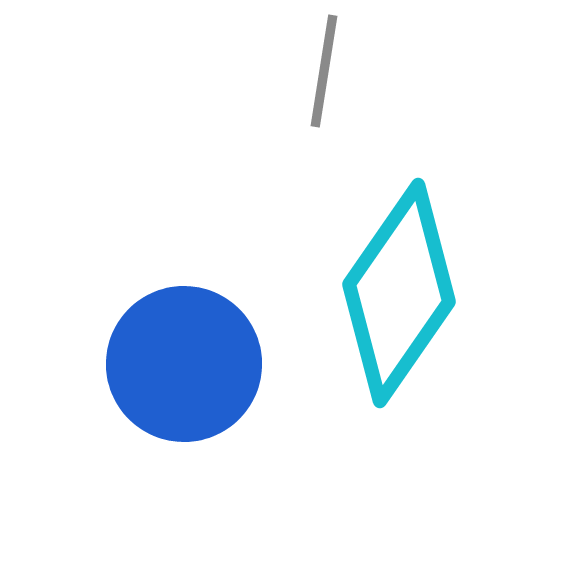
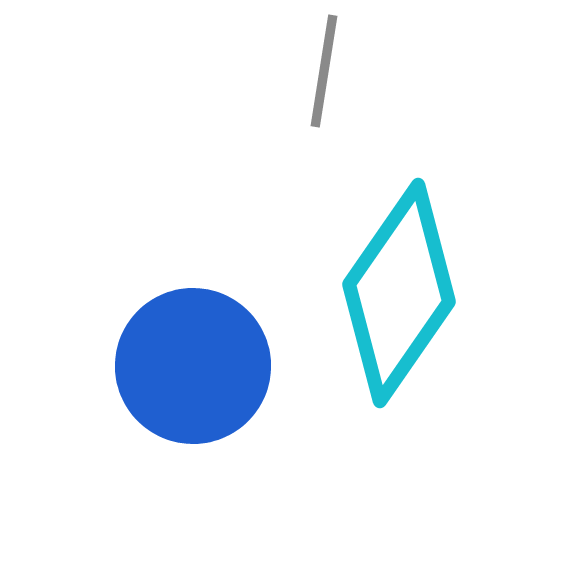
blue circle: moved 9 px right, 2 px down
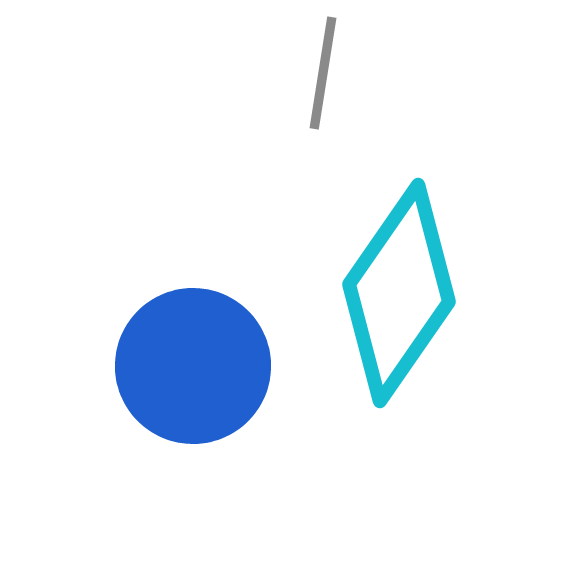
gray line: moved 1 px left, 2 px down
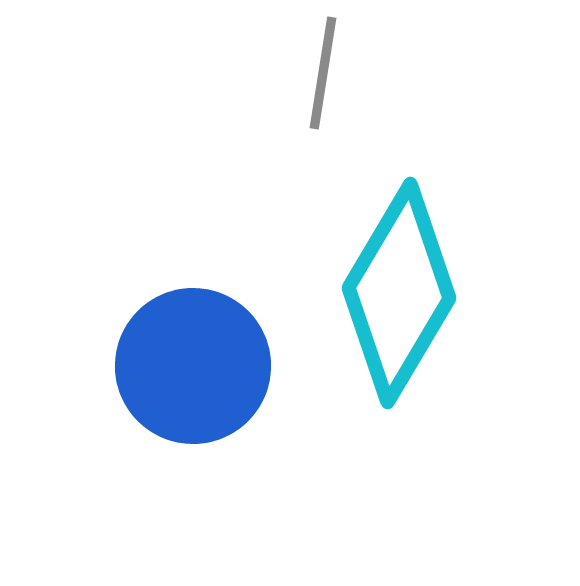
cyan diamond: rotated 4 degrees counterclockwise
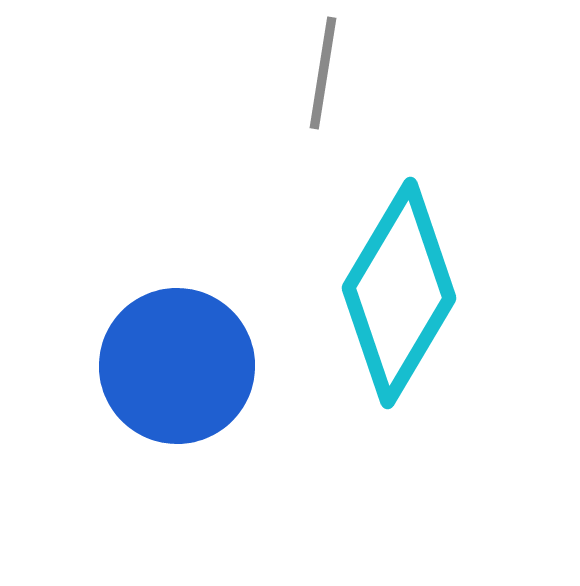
blue circle: moved 16 px left
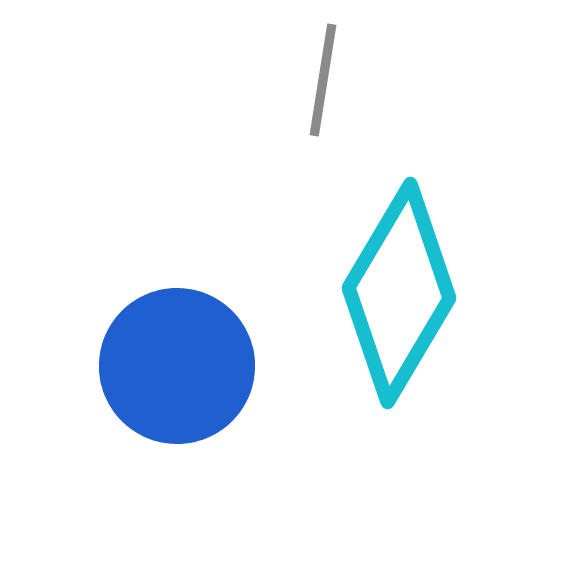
gray line: moved 7 px down
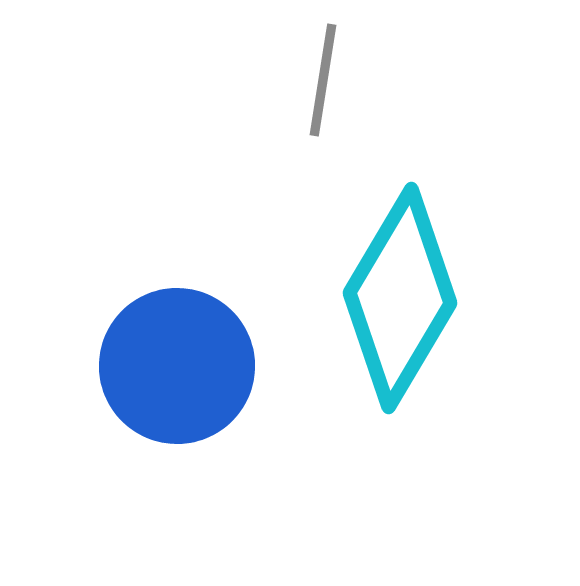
cyan diamond: moved 1 px right, 5 px down
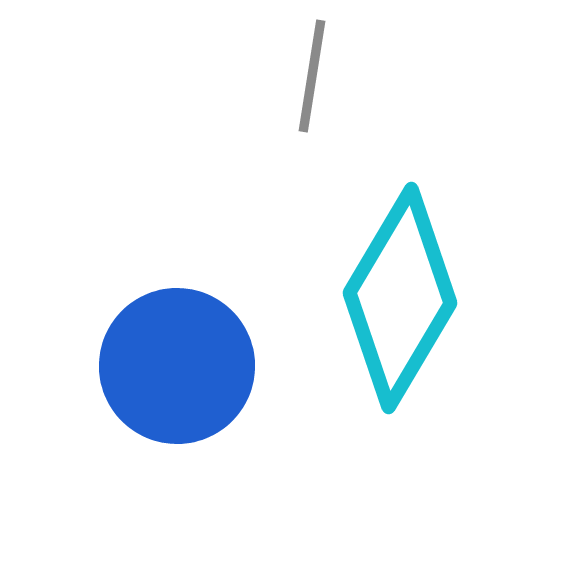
gray line: moved 11 px left, 4 px up
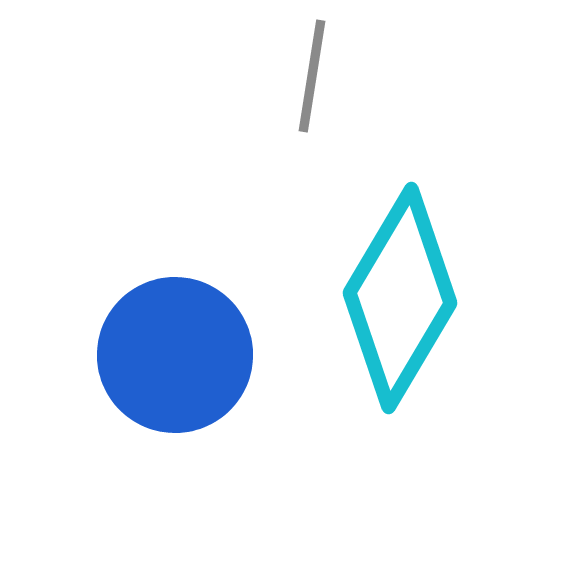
blue circle: moved 2 px left, 11 px up
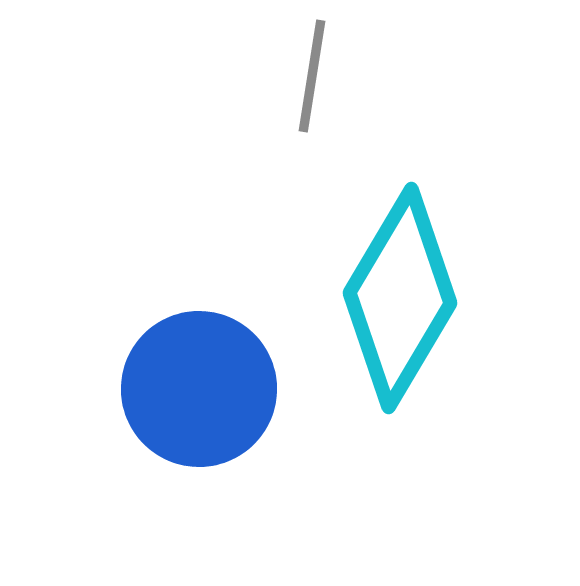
blue circle: moved 24 px right, 34 px down
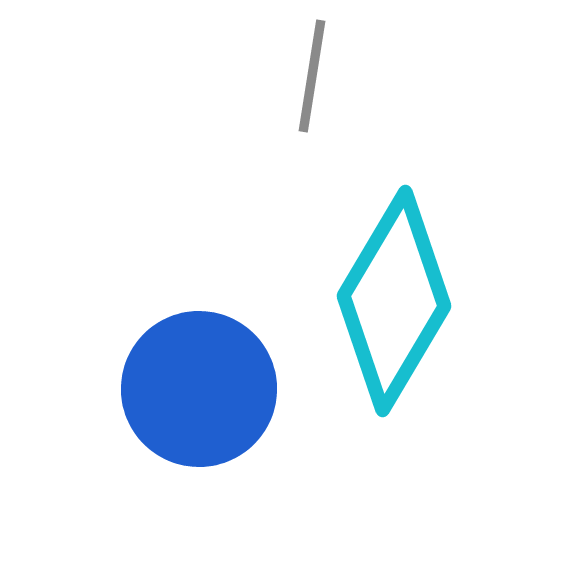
cyan diamond: moved 6 px left, 3 px down
